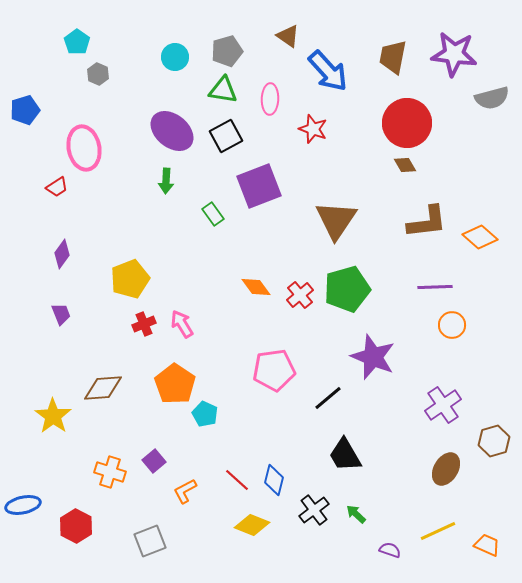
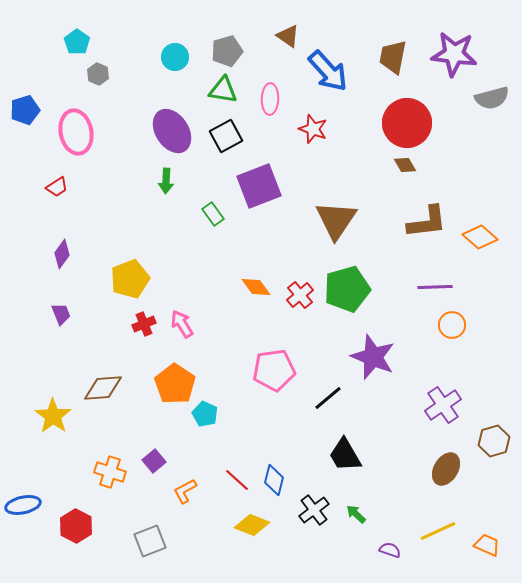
purple ellipse at (172, 131): rotated 18 degrees clockwise
pink ellipse at (84, 148): moved 8 px left, 16 px up
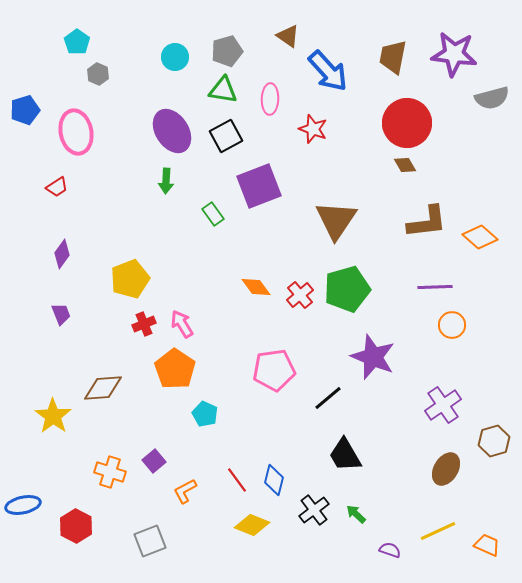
orange pentagon at (175, 384): moved 15 px up
red line at (237, 480): rotated 12 degrees clockwise
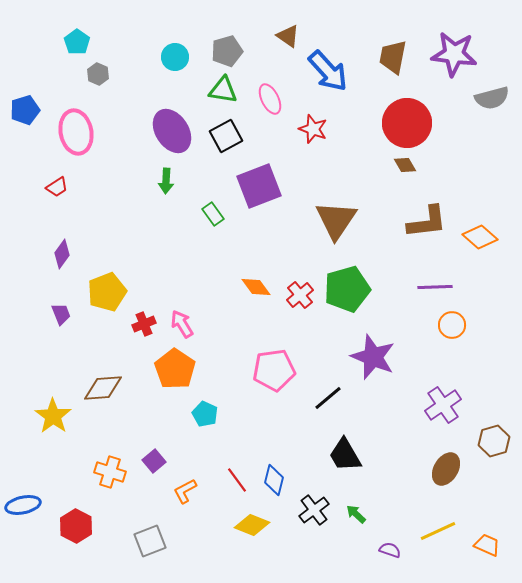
pink ellipse at (270, 99): rotated 28 degrees counterclockwise
yellow pentagon at (130, 279): moved 23 px left, 13 px down
